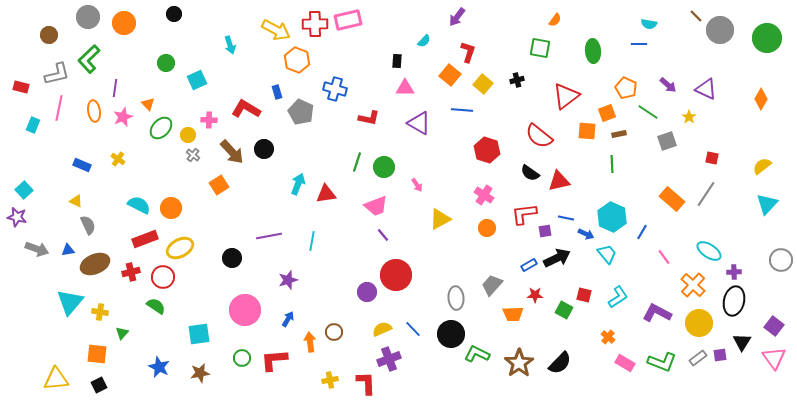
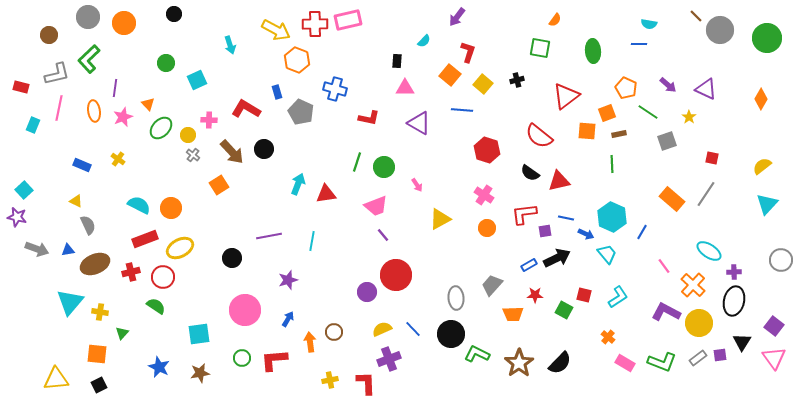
pink line at (664, 257): moved 9 px down
purple L-shape at (657, 313): moved 9 px right, 1 px up
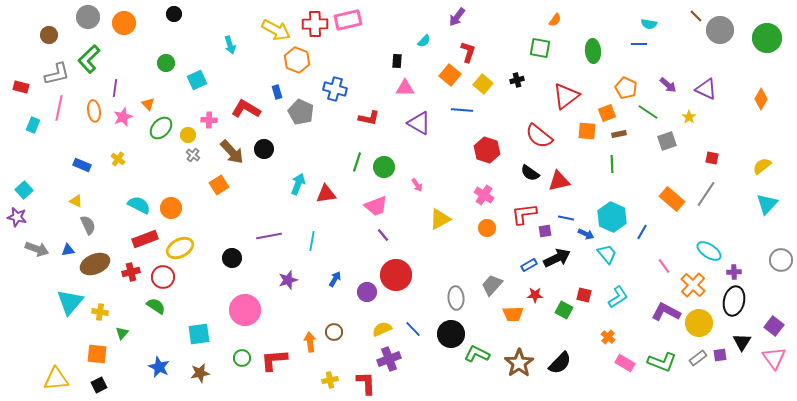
blue arrow at (288, 319): moved 47 px right, 40 px up
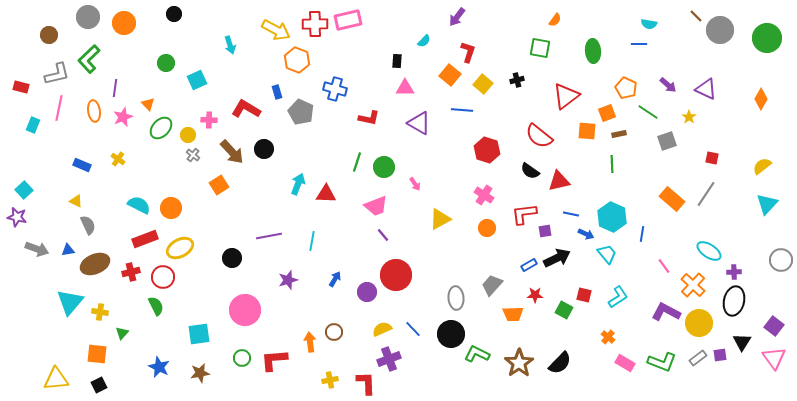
black semicircle at (530, 173): moved 2 px up
pink arrow at (417, 185): moved 2 px left, 1 px up
red triangle at (326, 194): rotated 10 degrees clockwise
blue line at (566, 218): moved 5 px right, 4 px up
blue line at (642, 232): moved 2 px down; rotated 21 degrees counterclockwise
green semicircle at (156, 306): rotated 30 degrees clockwise
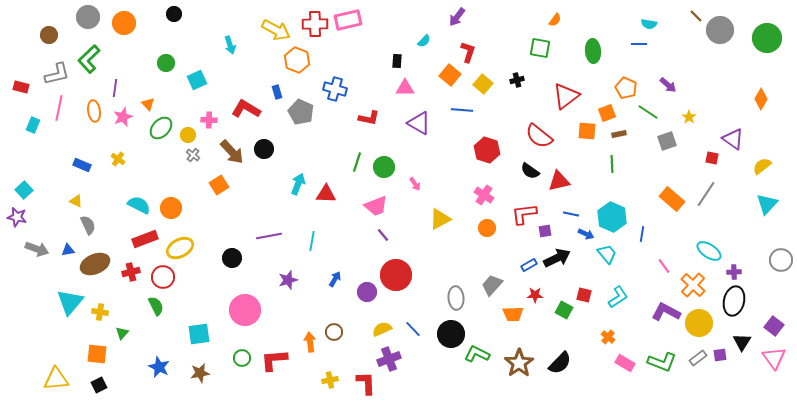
purple triangle at (706, 89): moved 27 px right, 50 px down; rotated 10 degrees clockwise
